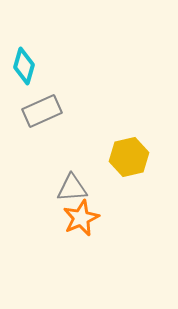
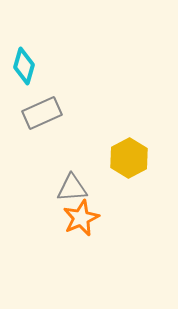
gray rectangle: moved 2 px down
yellow hexagon: moved 1 px down; rotated 15 degrees counterclockwise
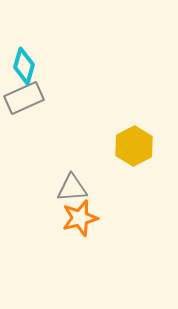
gray rectangle: moved 18 px left, 15 px up
yellow hexagon: moved 5 px right, 12 px up
orange star: moved 1 px left; rotated 9 degrees clockwise
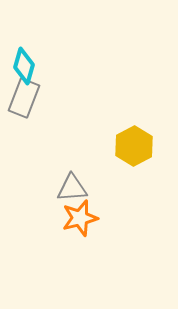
gray rectangle: rotated 45 degrees counterclockwise
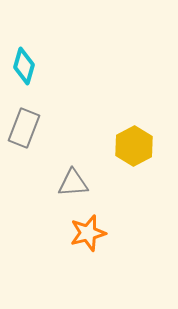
gray rectangle: moved 30 px down
gray triangle: moved 1 px right, 5 px up
orange star: moved 8 px right, 15 px down
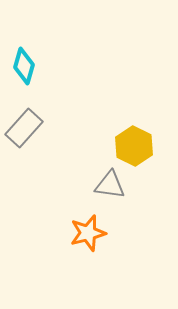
gray rectangle: rotated 21 degrees clockwise
yellow hexagon: rotated 6 degrees counterclockwise
gray triangle: moved 37 px right, 2 px down; rotated 12 degrees clockwise
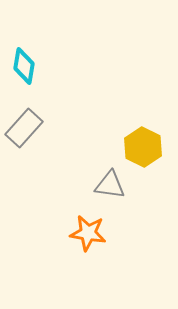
cyan diamond: rotated 6 degrees counterclockwise
yellow hexagon: moved 9 px right, 1 px down
orange star: rotated 24 degrees clockwise
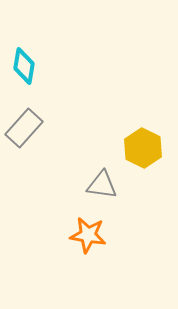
yellow hexagon: moved 1 px down
gray triangle: moved 8 px left
orange star: moved 2 px down
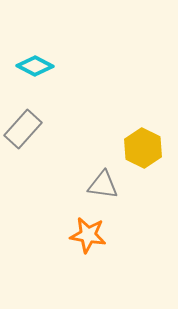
cyan diamond: moved 11 px right; rotated 72 degrees counterclockwise
gray rectangle: moved 1 px left, 1 px down
gray triangle: moved 1 px right
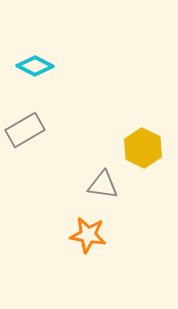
gray rectangle: moved 2 px right, 1 px down; rotated 18 degrees clockwise
